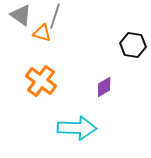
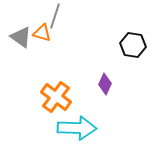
gray triangle: moved 22 px down
orange cross: moved 15 px right, 16 px down
purple diamond: moved 1 px right, 3 px up; rotated 35 degrees counterclockwise
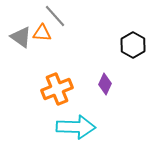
gray line: rotated 60 degrees counterclockwise
orange triangle: rotated 12 degrees counterclockwise
black hexagon: rotated 20 degrees clockwise
orange cross: moved 1 px right, 8 px up; rotated 32 degrees clockwise
cyan arrow: moved 1 px left, 1 px up
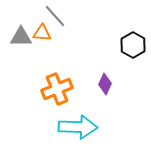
gray triangle: rotated 35 degrees counterclockwise
cyan arrow: moved 2 px right
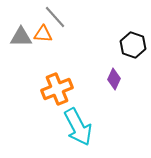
gray line: moved 1 px down
orange triangle: moved 1 px right, 1 px down
black hexagon: rotated 10 degrees counterclockwise
purple diamond: moved 9 px right, 5 px up
cyan arrow: rotated 60 degrees clockwise
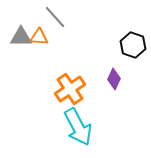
orange triangle: moved 4 px left, 3 px down
orange cross: moved 13 px right; rotated 12 degrees counterclockwise
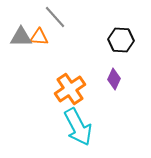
black hexagon: moved 12 px left, 5 px up; rotated 15 degrees counterclockwise
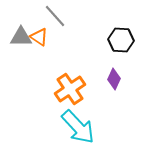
gray line: moved 1 px up
orange triangle: rotated 30 degrees clockwise
cyan arrow: rotated 15 degrees counterclockwise
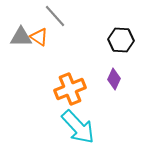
orange cross: rotated 12 degrees clockwise
